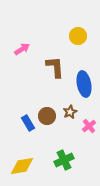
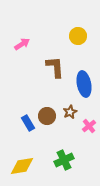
pink arrow: moved 5 px up
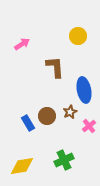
blue ellipse: moved 6 px down
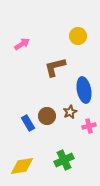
brown L-shape: rotated 100 degrees counterclockwise
pink cross: rotated 24 degrees clockwise
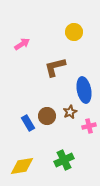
yellow circle: moved 4 px left, 4 px up
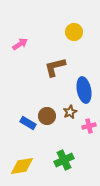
pink arrow: moved 2 px left
blue rectangle: rotated 28 degrees counterclockwise
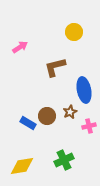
pink arrow: moved 3 px down
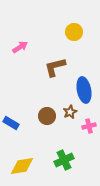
blue rectangle: moved 17 px left
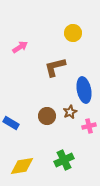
yellow circle: moved 1 px left, 1 px down
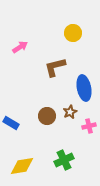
blue ellipse: moved 2 px up
